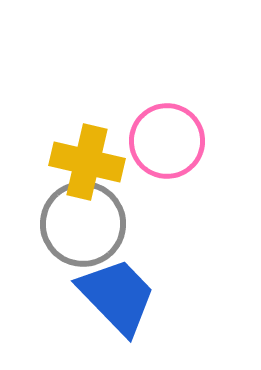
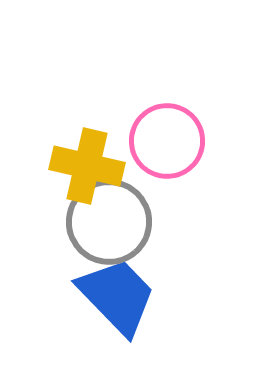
yellow cross: moved 4 px down
gray circle: moved 26 px right, 2 px up
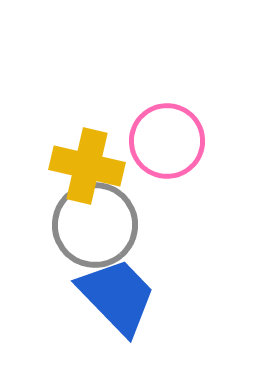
gray circle: moved 14 px left, 3 px down
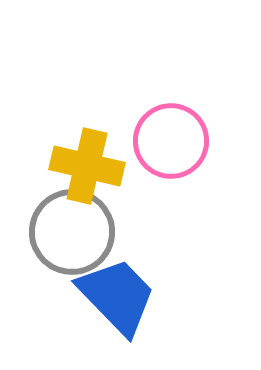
pink circle: moved 4 px right
gray circle: moved 23 px left, 7 px down
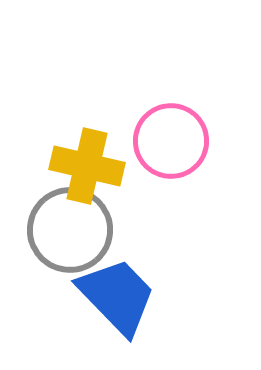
gray circle: moved 2 px left, 2 px up
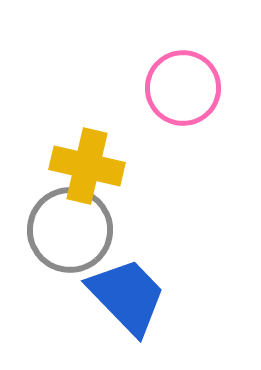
pink circle: moved 12 px right, 53 px up
blue trapezoid: moved 10 px right
